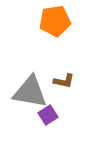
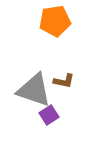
gray triangle: moved 4 px right, 2 px up; rotated 9 degrees clockwise
purple square: moved 1 px right
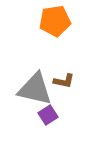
gray triangle: moved 1 px right, 1 px up; rotated 6 degrees counterclockwise
purple square: moved 1 px left
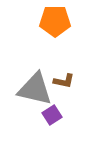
orange pentagon: rotated 8 degrees clockwise
purple square: moved 4 px right
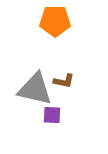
purple square: rotated 36 degrees clockwise
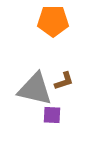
orange pentagon: moved 2 px left
brown L-shape: rotated 30 degrees counterclockwise
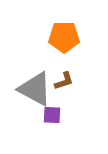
orange pentagon: moved 11 px right, 16 px down
gray triangle: rotated 15 degrees clockwise
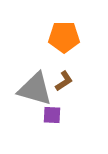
brown L-shape: rotated 15 degrees counterclockwise
gray triangle: rotated 12 degrees counterclockwise
